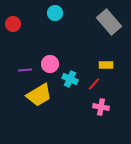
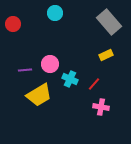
yellow rectangle: moved 10 px up; rotated 24 degrees counterclockwise
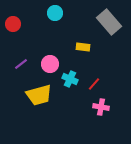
yellow rectangle: moved 23 px left, 8 px up; rotated 32 degrees clockwise
purple line: moved 4 px left, 6 px up; rotated 32 degrees counterclockwise
yellow trapezoid: rotated 16 degrees clockwise
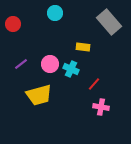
cyan cross: moved 1 px right, 10 px up
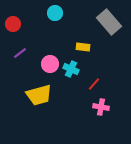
purple line: moved 1 px left, 11 px up
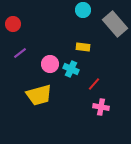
cyan circle: moved 28 px right, 3 px up
gray rectangle: moved 6 px right, 2 px down
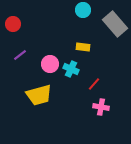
purple line: moved 2 px down
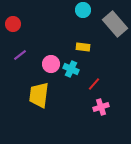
pink circle: moved 1 px right
yellow trapezoid: rotated 112 degrees clockwise
pink cross: rotated 28 degrees counterclockwise
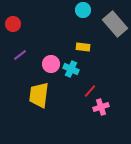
red line: moved 4 px left, 7 px down
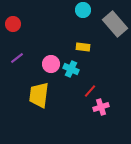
purple line: moved 3 px left, 3 px down
